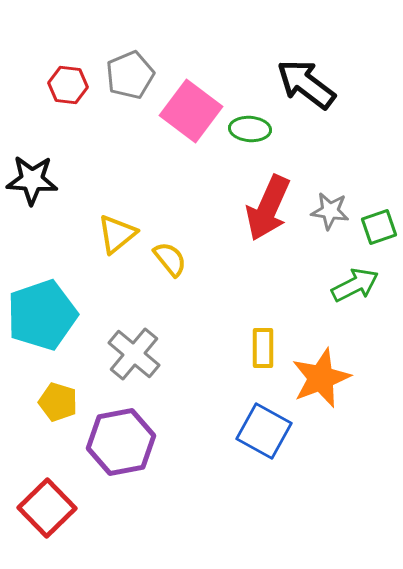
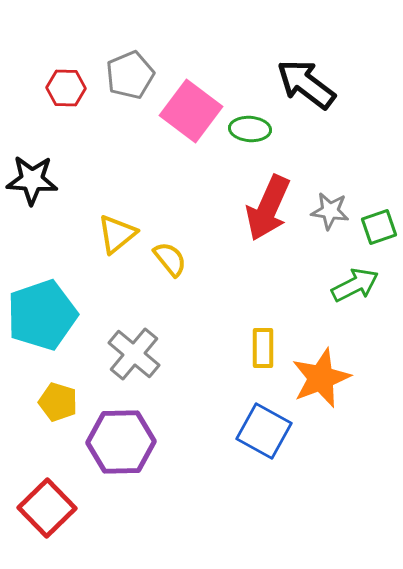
red hexagon: moved 2 px left, 3 px down; rotated 6 degrees counterclockwise
purple hexagon: rotated 10 degrees clockwise
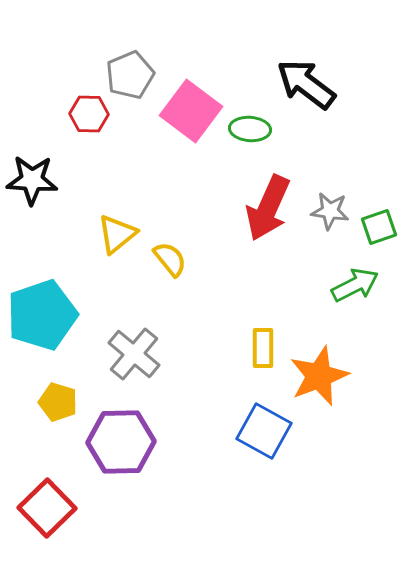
red hexagon: moved 23 px right, 26 px down
orange star: moved 2 px left, 2 px up
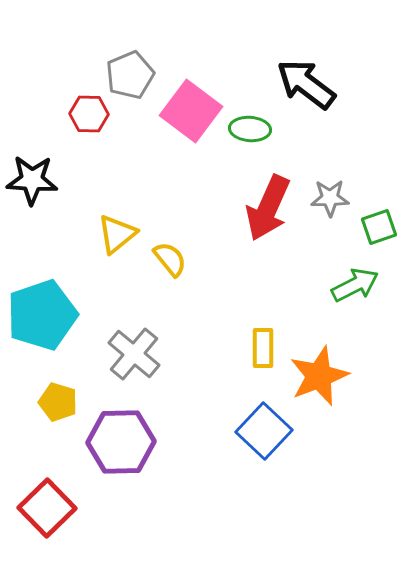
gray star: moved 13 px up; rotated 9 degrees counterclockwise
blue square: rotated 14 degrees clockwise
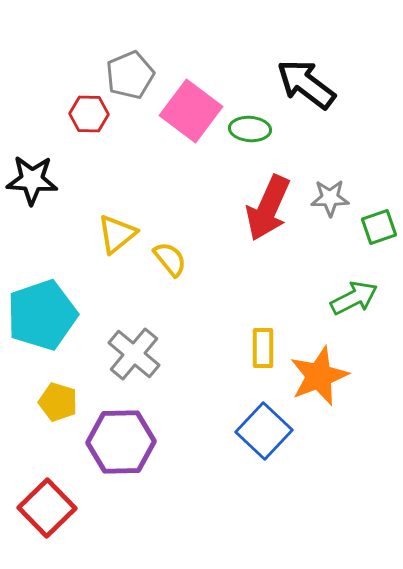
green arrow: moved 1 px left, 13 px down
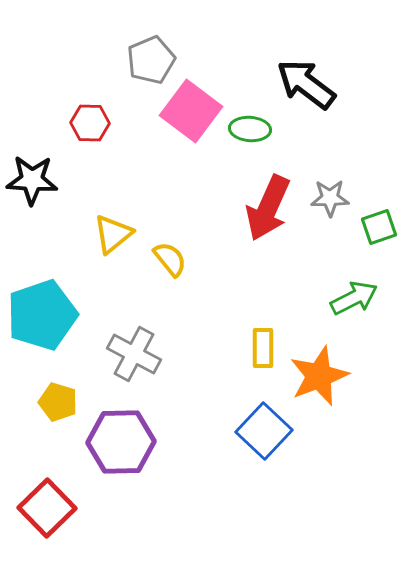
gray pentagon: moved 21 px right, 15 px up
red hexagon: moved 1 px right, 9 px down
yellow triangle: moved 4 px left
gray cross: rotated 12 degrees counterclockwise
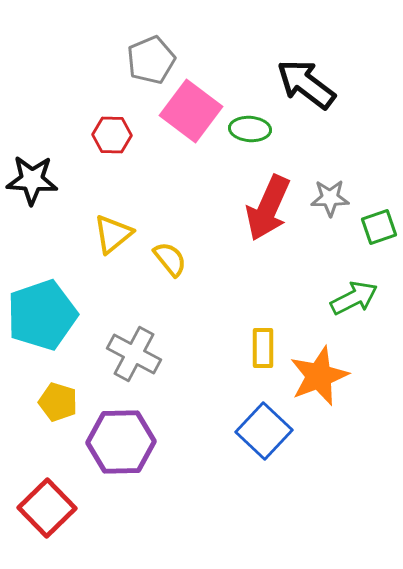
red hexagon: moved 22 px right, 12 px down
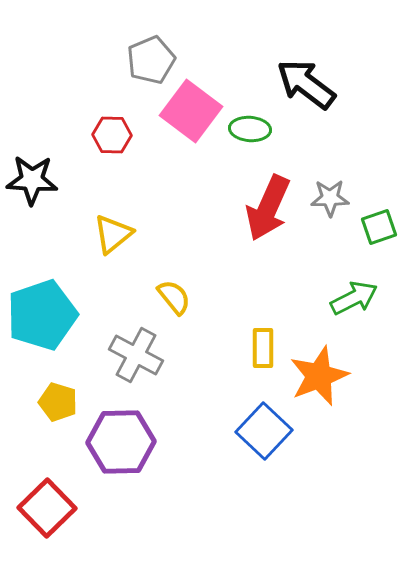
yellow semicircle: moved 4 px right, 38 px down
gray cross: moved 2 px right, 1 px down
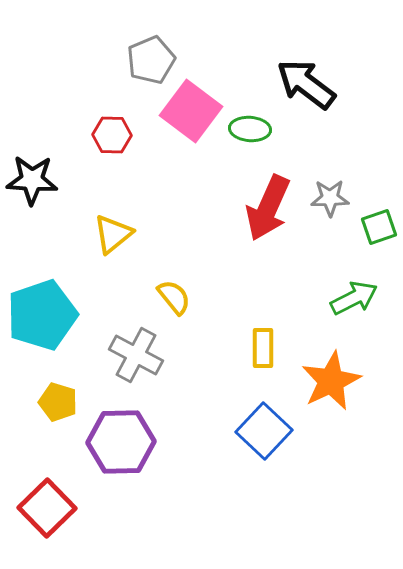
orange star: moved 12 px right, 5 px down; rotated 4 degrees counterclockwise
